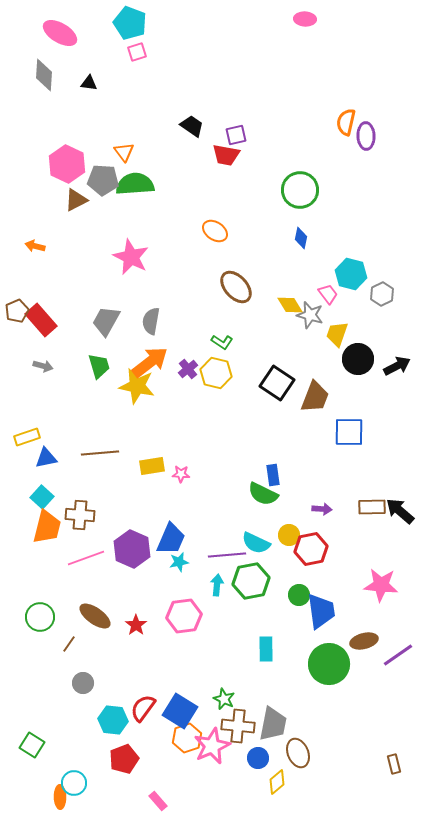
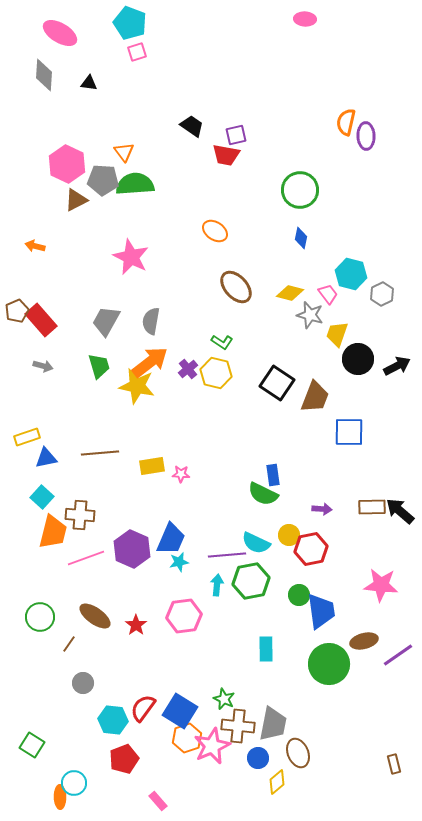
yellow diamond at (290, 305): moved 12 px up; rotated 44 degrees counterclockwise
orange trapezoid at (47, 527): moved 6 px right, 5 px down
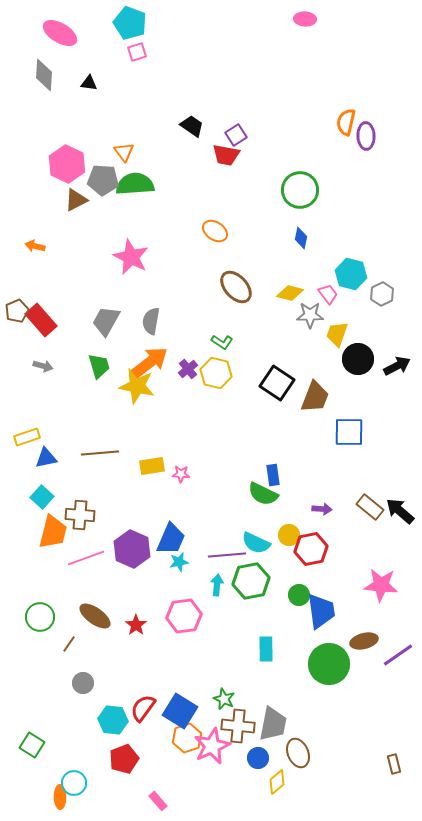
purple square at (236, 135): rotated 20 degrees counterclockwise
gray star at (310, 315): rotated 16 degrees counterclockwise
brown rectangle at (372, 507): moved 2 px left; rotated 40 degrees clockwise
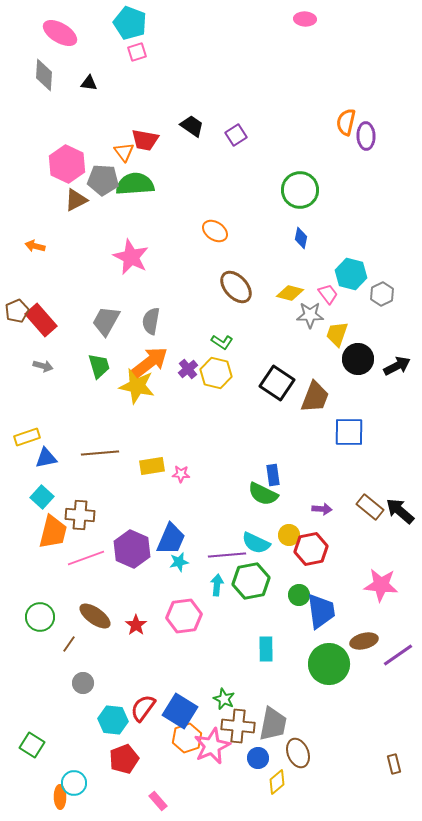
red trapezoid at (226, 155): moved 81 px left, 15 px up
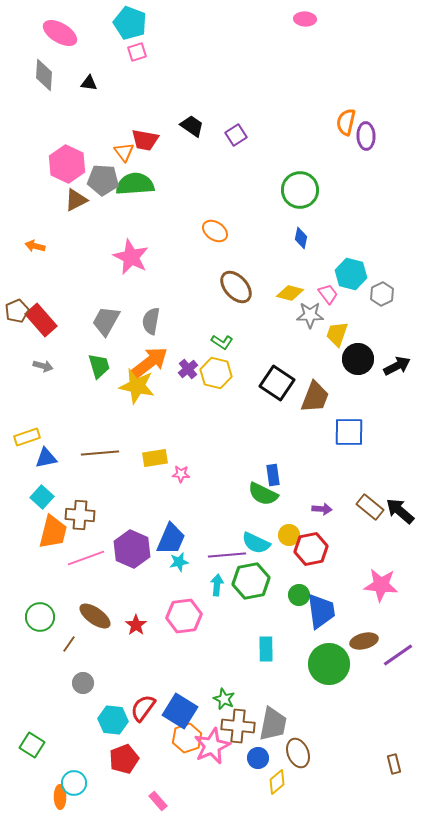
yellow rectangle at (152, 466): moved 3 px right, 8 px up
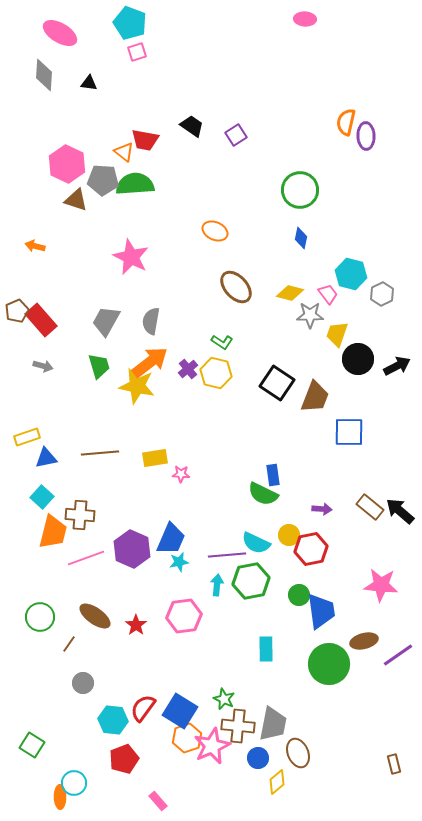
orange triangle at (124, 152): rotated 15 degrees counterclockwise
brown triangle at (76, 200): rotated 45 degrees clockwise
orange ellipse at (215, 231): rotated 10 degrees counterclockwise
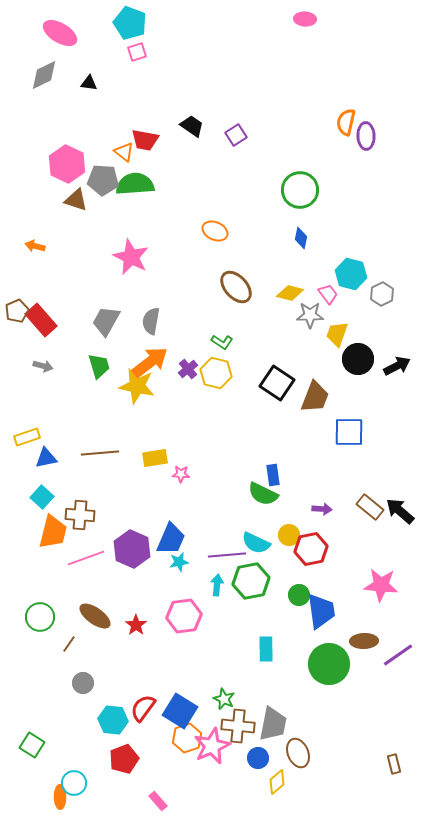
gray diamond at (44, 75): rotated 60 degrees clockwise
brown ellipse at (364, 641): rotated 12 degrees clockwise
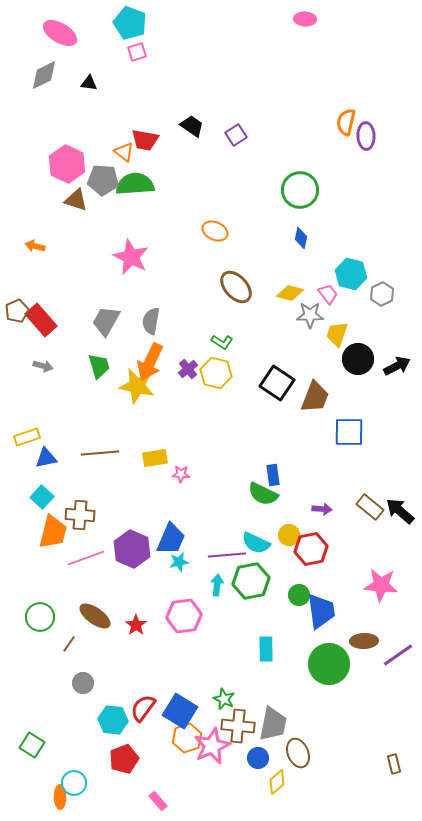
orange arrow at (150, 362): rotated 153 degrees clockwise
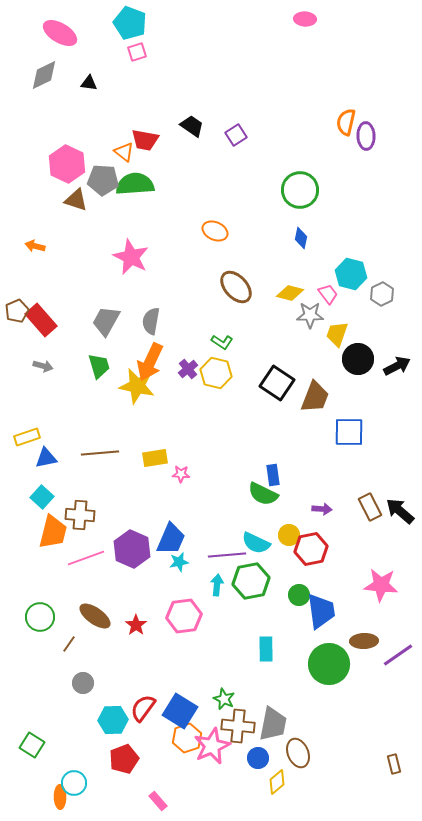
brown rectangle at (370, 507): rotated 24 degrees clockwise
cyan hexagon at (113, 720): rotated 8 degrees counterclockwise
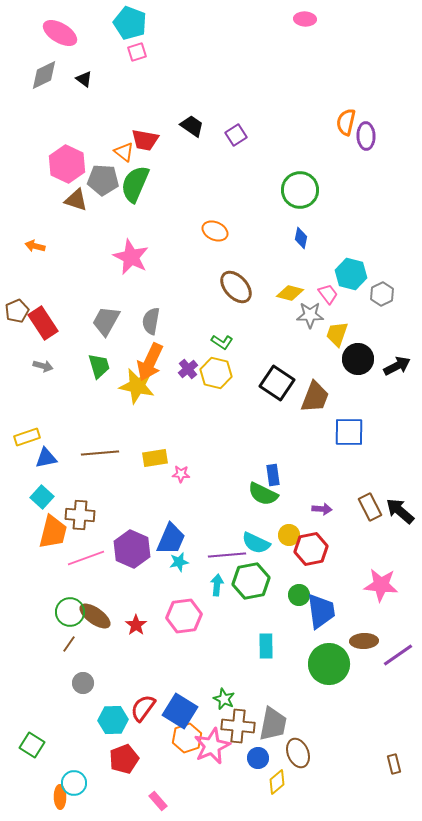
black triangle at (89, 83): moved 5 px left, 4 px up; rotated 30 degrees clockwise
green semicircle at (135, 184): rotated 63 degrees counterclockwise
red rectangle at (41, 320): moved 2 px right, 3 px down; rotated 8 degrees clockwise
green circle at (40, 617): moved 30 px right, 5 px up
cyan rectangle at (266, 649): moved 3 px up
